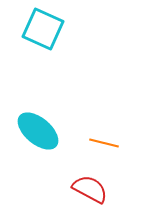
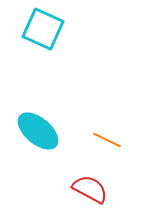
orange line: moved 3 px right, 3 px up; rotated 12 degrees clockwise
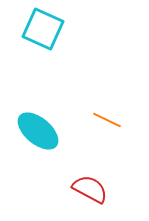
orange line: moved 20 px up
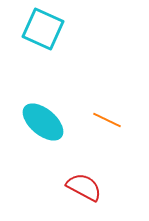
cyan ellipse: moved 5 px right, 9 px up
red semicircle: moved 6 px left, 2 px up
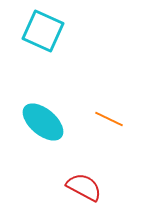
cyan square: moved 2 px down
orange line: moved 2 px right, 1 px up
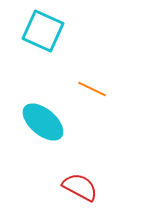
orange line: moved 17 px left, 30 px up
red semicircle: moved 4 px left
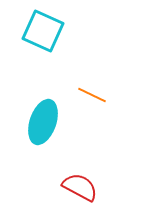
orange line: moved 6 px down
cyan ellipse: rotated 69 degrees clockwise
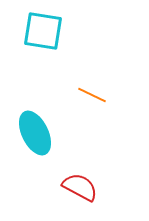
cyan square: rotated 15 degrees counterclockwise
cyan ellipse: moved 8 px left, 11 px down; rotated 45 degrees counterclockwise
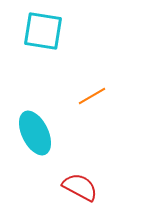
orange line: moved 1 px down; rotated 56 degrees counterclockwise
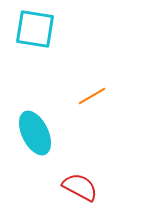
cyan square: moved 8 px left, 2 px up
